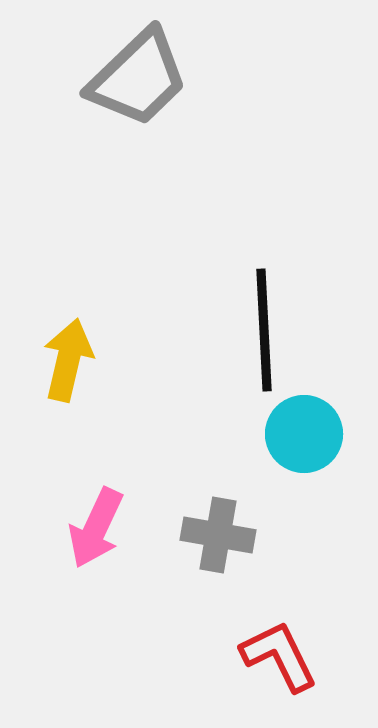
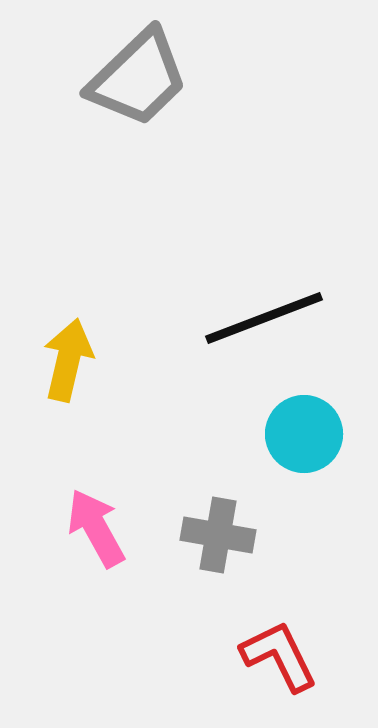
black line: moved 12 px up; rotated 72 degrees clockwise
pink arrow: rotated 126 degrees clockwise
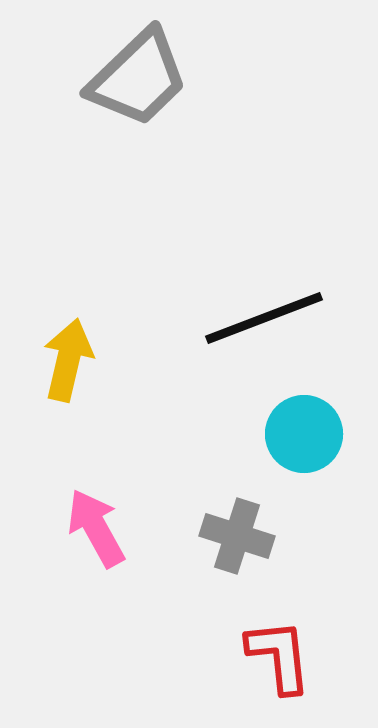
gray cross: moved 19 px right, 1 px down; rotated 8 degrees clockwise
red L-shape: rotated 20 degrees clockwise
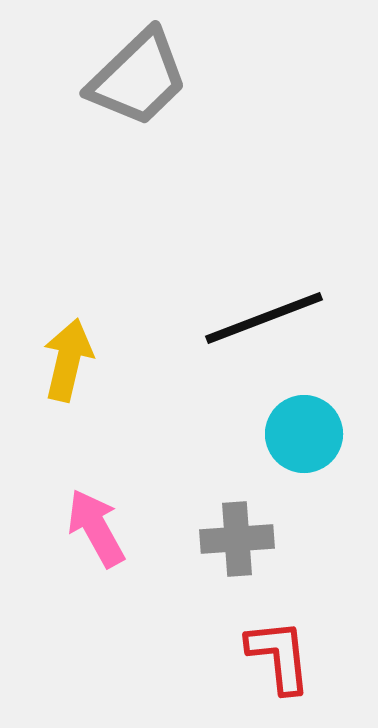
gray cross: moved 3 px down; rotated 22 degrees counterclockwise
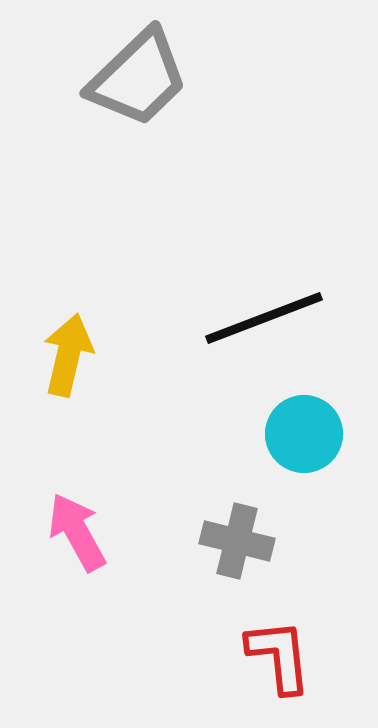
yellow arrow: moved 5 px up
pink arrow: moved 19 px left, 4 px down
gray cross: moved 2 px down; rotated 18 degrees clockwise
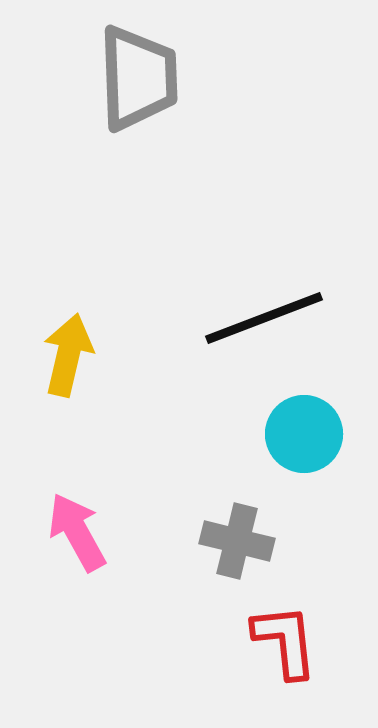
gray trapezoid: rotated 48 degrees counterclockwise
red L-shape: moved 6 px right, 15 px up
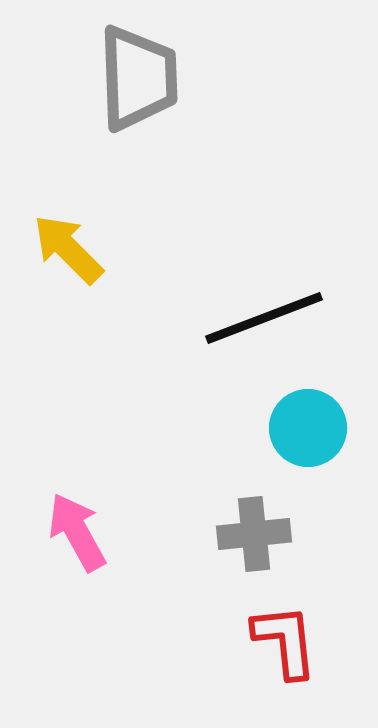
yellow arrow: moved 106 px up; rotated 58 degrees counterclockwise
cyan circle: moved 4 px right, 6 px up
gray cross: moved 17 px right, 7 px up; rotated 20 degrees counterclockwise
